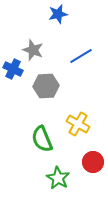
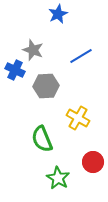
blue star: rotated 12 degrees counterclockwise
blue cross: moved 2 px right, 1 px down
yellow cross: moved 6 px up
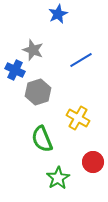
blue line: moved 4 px down
gray hexagon: moved 8 px left, 6 px down; rotated 15 degrees counterclockwise
green star: rotated 10 degrees clockwise
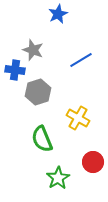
blue cross: rotated 18 degrees counterclockwise
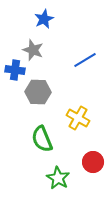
blue star: moved 14 px left, 5 px down
blue line: moved 4 px right
gray hexagon: rotated 20 degrees clockwise
green star: rotated 10 degrees counterclockwise
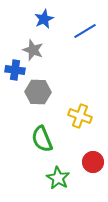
blue line: moved 29 px up
yellow cross: moved 2 px right, 2 px up; rotated 10 degrees counterclockwise
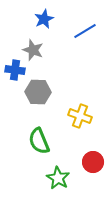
green semicircle: moved 3 px left, 2 px down
